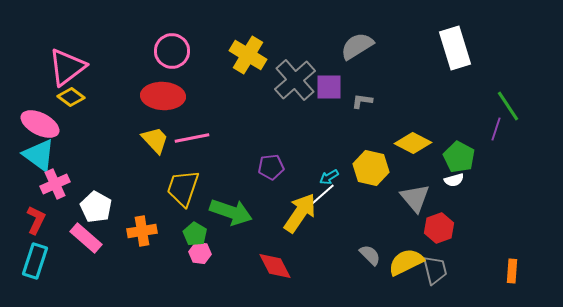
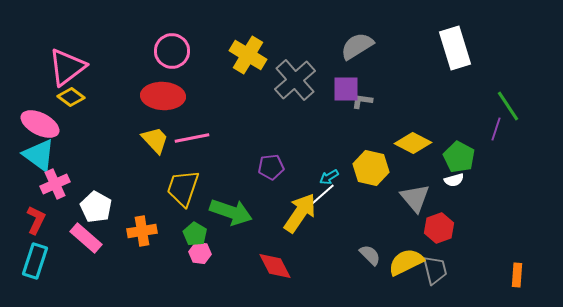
purple square at (329, 87): moved 17 px right, 2 px down
orange rectangle at (512, 271): moved 5 px right, 4 px down
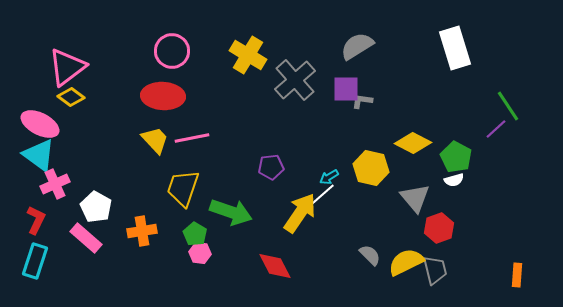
purple line at (496, 129): rotated 30 degrees clockwise
green pentagon at (459, 157): moved 3 px left
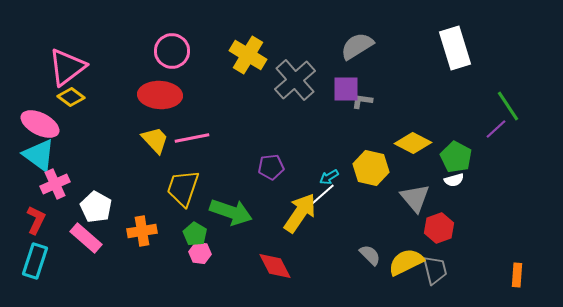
red ellipse at (163, 96): moved 3 px left, 1 px up
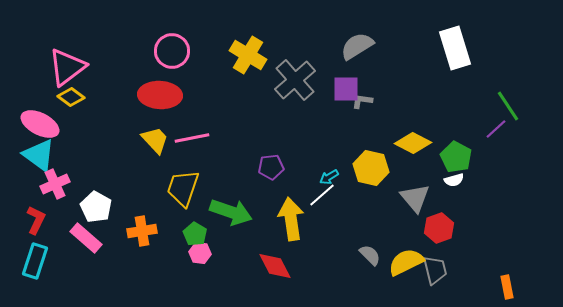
yellow arrow at (300, 213): moved 9 px left, 6 px down; rotated 42 degrees counterclockwise
orange rectangle at (517, 275): moved 10 px left, 12 px down; rotated 15 degrees counterclockwise
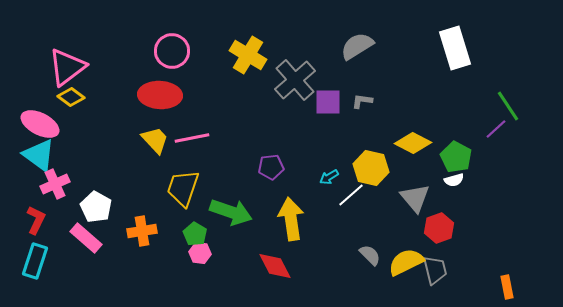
purple square at (346, 89): moved 18 px left, 13 px down
white line at (322, 195): moved 29 px right
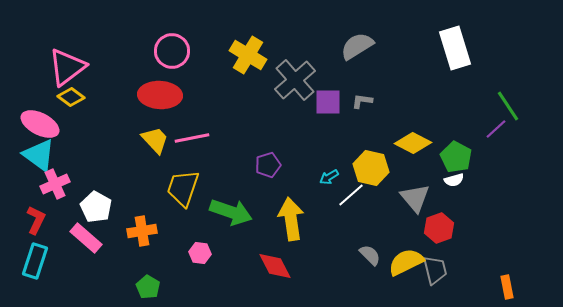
purple pentagon at (271, 167): moved 3 px left, 2 px up; rotated 10 degrees counterclockwise
green pentagon at (195, 234): moved 47 px left, 53 px down
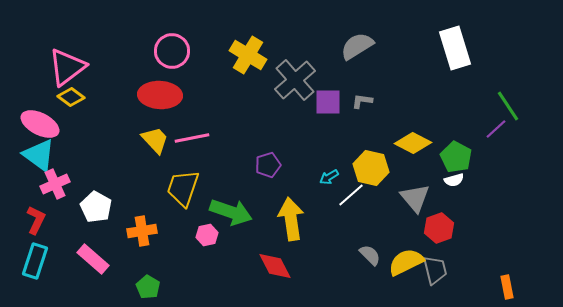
pink rectangle at (86, 238): moved 7 px right, 21 px down
pink hexagon at (200, 253): moved 7 px right, 18 px up; rotated 20 degrees counterclockwise
